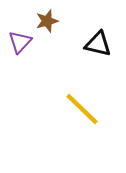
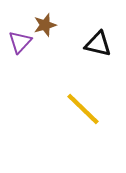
brown star: moved 2 px left, 4 px down
yellow line: moved 1 px right
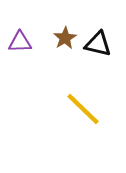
brown star: moved 20 px right, 13 px down; rotated 15 degrees counterclockwise
purple triangle: rotated 45 degrees clockwise
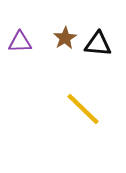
black triangle: rotated 8 degrees counterclockwise
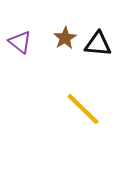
purple triangle: rotated 40 degrees clockwise
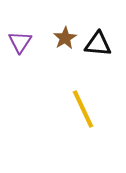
purple triangle: rotated 25 degrees clockwise
yellow line: rotated 21 degrees clockwise
